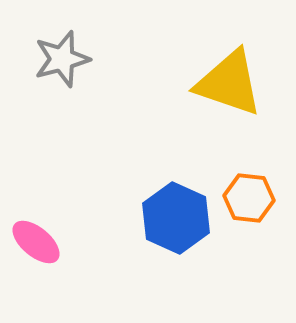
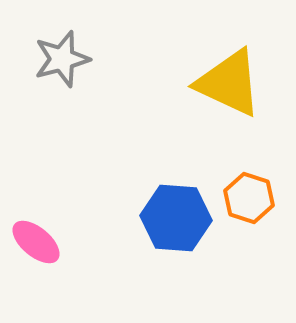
yellow triangle: rotated 6 degrees clockwise
orange hexagon: rotated 12 degrees clockwise
blue hexagon: rotated 20 degrees counterclockwise
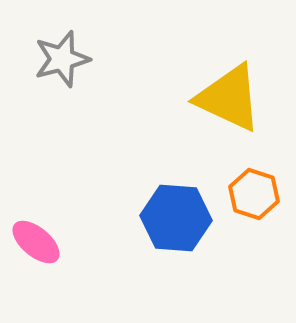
yellow triangle: moved 15 px down
orange hexagon: moved 5 px right, 4 px up
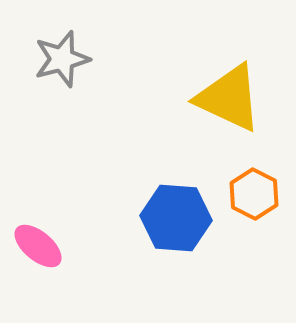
orange hexagon: rotated 9 degrees clockwise
pink ellipse: moved 2 px right, 4 px down
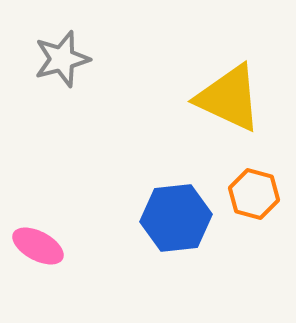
orange hexagon: rotated 12 degrees counterclockwise
blue hexagon: rotated 10 degrees counterclockwise
pink ellipse: rotated 12 degrees counterclockwise
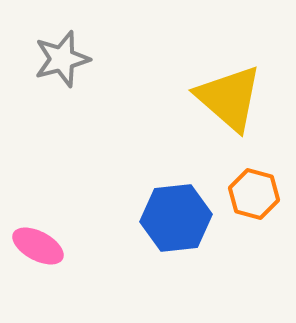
yellow triangle: rotated 16 degrees clockwise
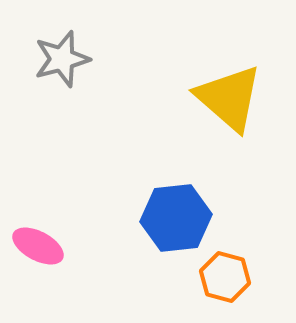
orange hexagon: moved 29 px left, 83 px down
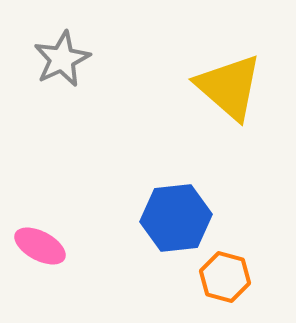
gray star: rotated 10 degrees counterclockwise
yellow triangle: moved 11 px up
pink ellipse: moved 2 px right
